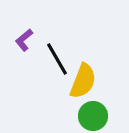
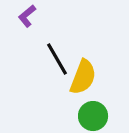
purple L-shape: moved 3 px right, 24 px up
yellow semicircle: moved 4 px up
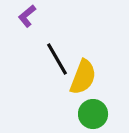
green circle: moved 2 px up
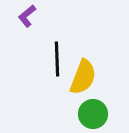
black line: rotated 28 degrees clockwise
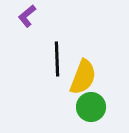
green circle: moved 2 px left, 7 px up
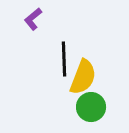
purple L-shape: moved 6 px right, 3 px down
black line: moved 7 px right
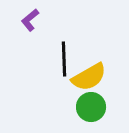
purple L-shape: moved 3 px left, 1 px down
yellow semicircle: moved 6 px right; rotated 39 degrees clockwise
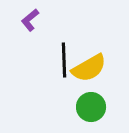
black line: moved 1 px down
yellow semicircle: moved 9 px up
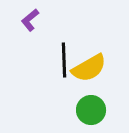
green circle: moved 3 px down
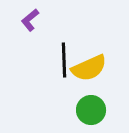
yellow semicircle: rotated 6 degrees clockwise
